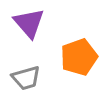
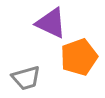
purple triangle: moved 22 px right; rotated 24 degrees counterclockwise
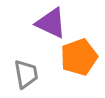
gray trapezoid: moved 4 px up; rotated 84 degrees counterclockwise
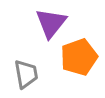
purple triangle: rotated 44 degrees clockwise
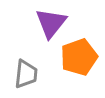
gray trapezoid: rotated 16 degrees clockwise
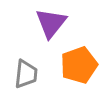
orange pentagon: moved 8 px down
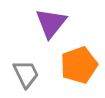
gray trapezoid: rotated 32 degrees counterclockwise
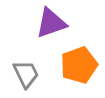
purple triangle: rotated 32 degrees clockwise
